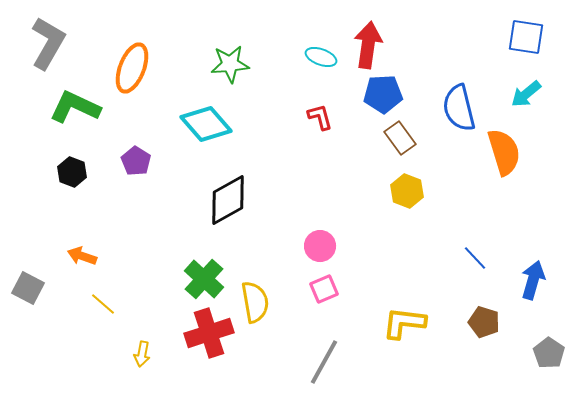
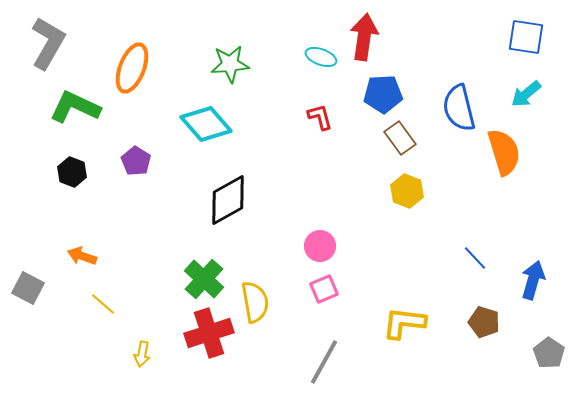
red arrow: moved 4 px left, 8 px up
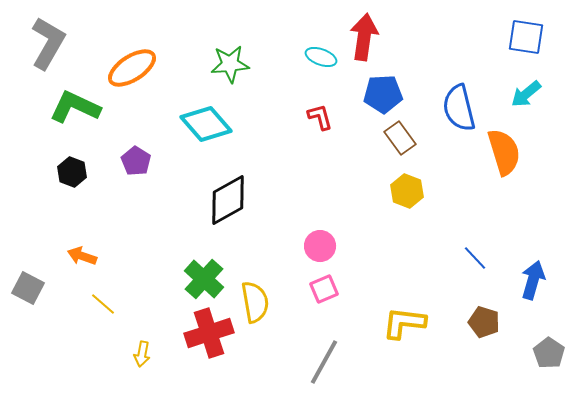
orange ellipse: rotated 36 degrees clockwise
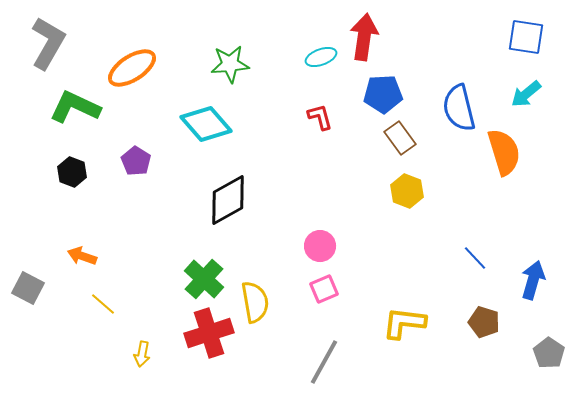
cyan ellipse: rotated 40 degrees counterclockwise
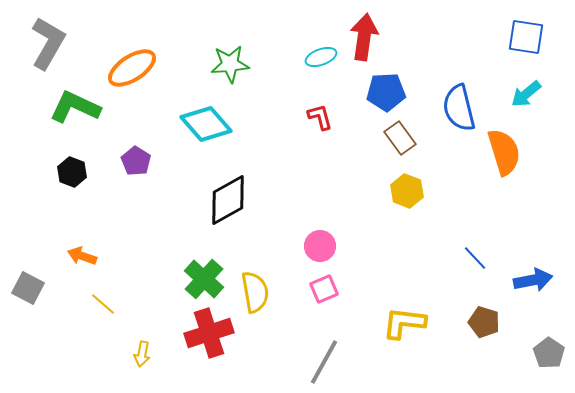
blue pentagon: moved 3 px right, 2 px up
blue arrow: rotated 63 degrees clockwise
yellow semicircle: moved 10 px up
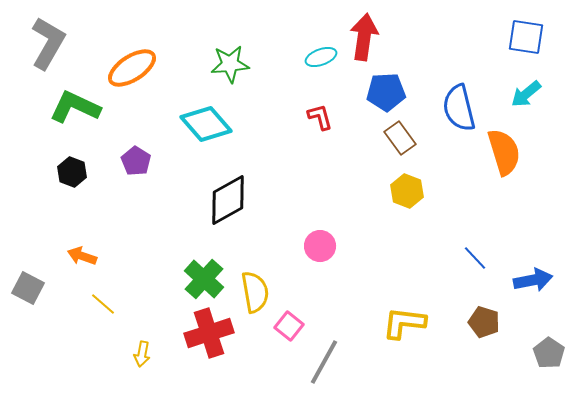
pink square: moved 35 px left, 37 px down; rotated 28 degrees counterclockwise
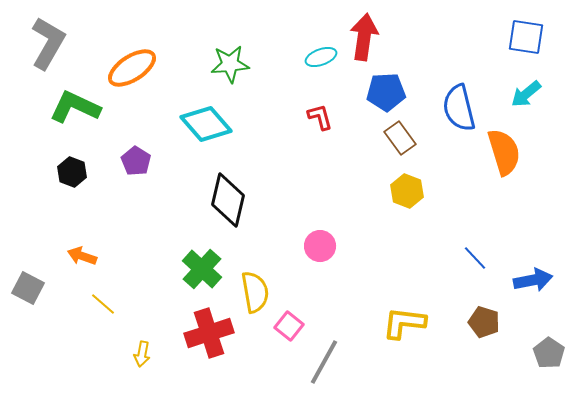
black diamond: rotated 48 degrees counterclockwise
green cross: moved 2 px left, 10 px up
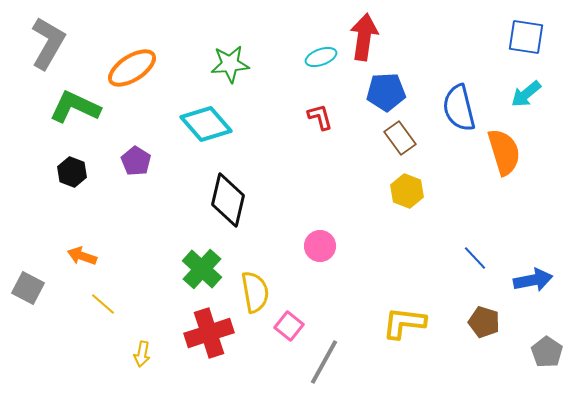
gray pentagon: moved 2 px left, 1 px up
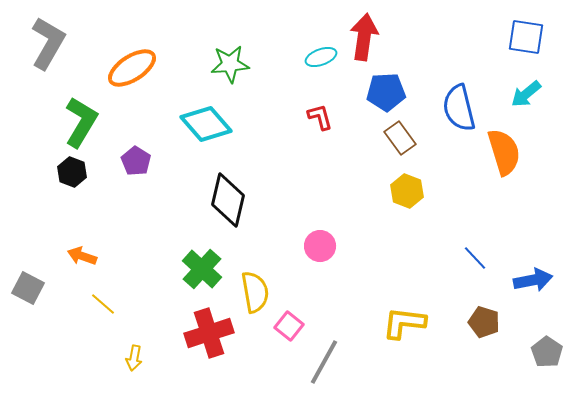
green L-shape: moved 6 px right, 15 px down; rotated 96 degrees clockwise
yellow arrow: moved 8 px left, 4 px down
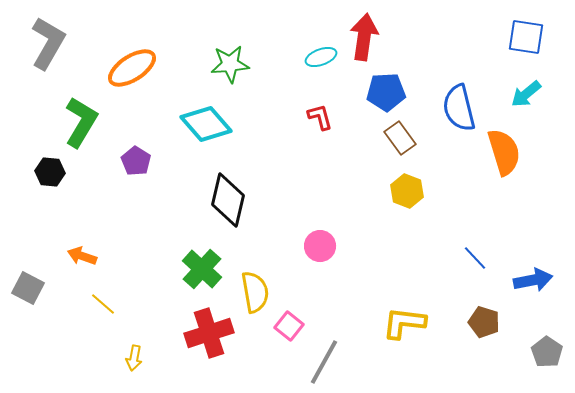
black hexagon: moved 22 px left; rotated 16 degrees counterclockwise
